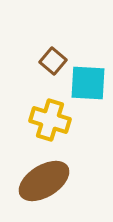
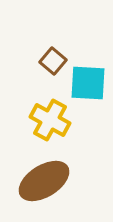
yellow cross: rotated 12 degrees clockwise
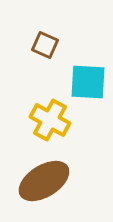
brown square: moved 8 px left, 16 px up; rotated 16 degrees counterclockwise
cyan square: moved 1 px up
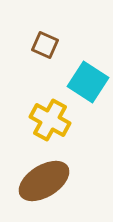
cyan square: rotated 30 degrees clockwise
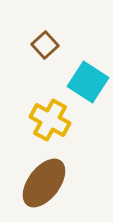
brown square: rotated 24 degrees clockwise
brown ellipse: moved 2 px down; rotated 21 degrees counterclockwise
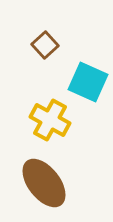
cyan square: rotated 9 degrees counterclockwise
brown ellipse: rotated 75 degrees counterclockwise
